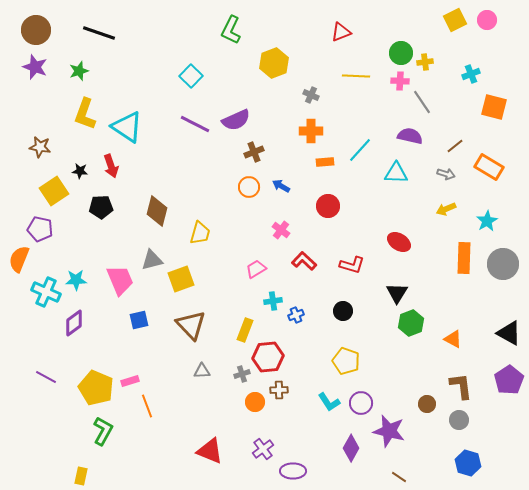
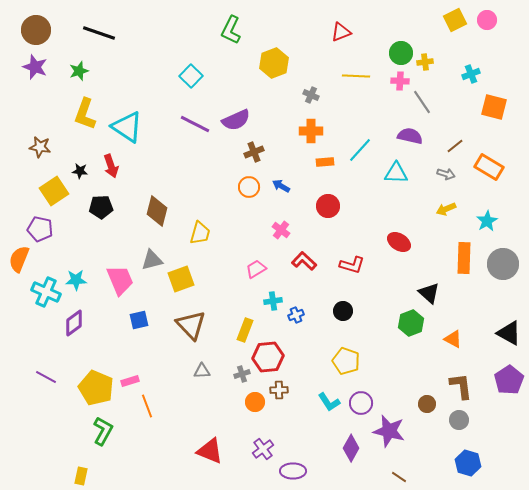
black triangle at (397, 293): moved 32 px right; rotated 20 degrees counterclockwise
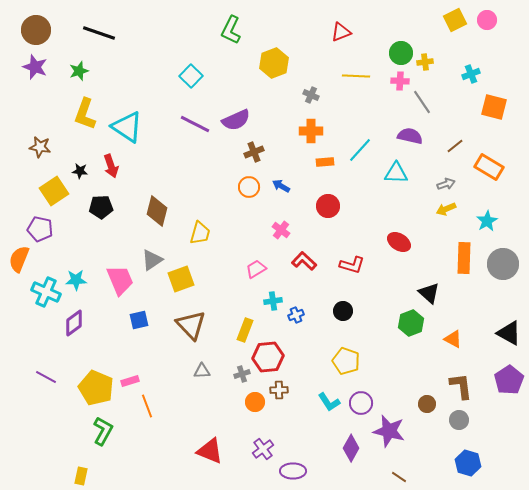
gray arrow at (446, 174): moved 10 px down; rotated 36 degrees counterclockwise
gray triangle at (152, 260): rotated 20 degrees counterclockwise
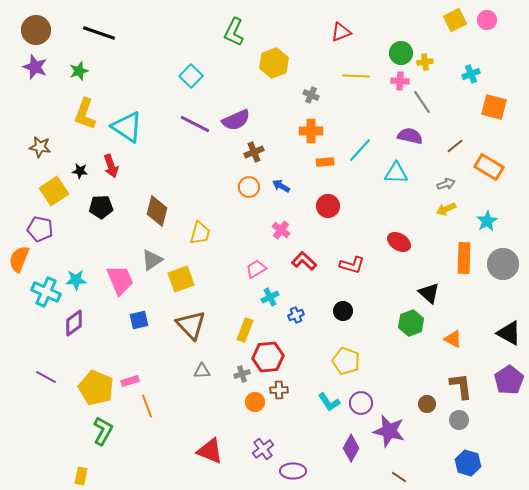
green L-shape at (231, 30): moved 3 px right, 2 px down
cyan cross at (273, 301): moved 3 px left, 4 px up; rotated 18 degrees counterclockwise
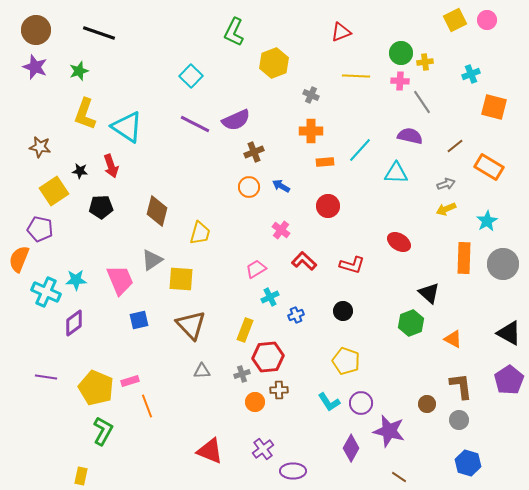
yellow square at (181, 279): rotated 24 degrees clockwise
purple line at (46, 377): rotated 20 degrees counterclockwise
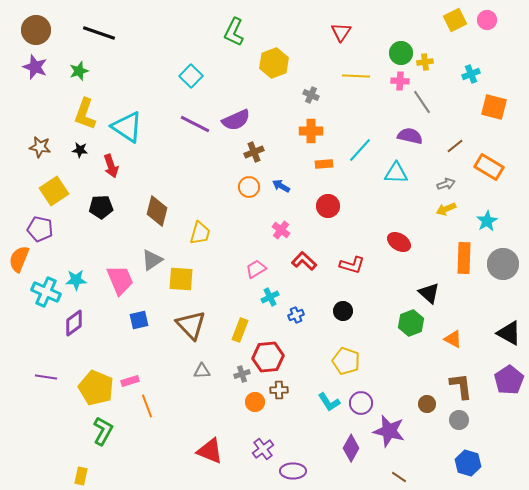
red triangle at (341, 32): rotated 35 degrees counterclockwise
orange rectangle at (325, 162): moved 1 px left, 2 px down
black star at (80, 171): moved 21 px up
yellow rectangle at (245, 330): moved 5 px left
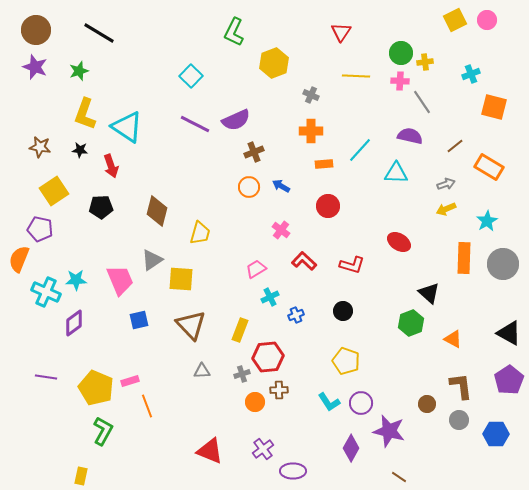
black line at (99, 33): rotated 12 degrees clockwise
blue hexagon at (468, 463): moved 28 px right, 29 px up; rotated 15 degrees counterclockwise
